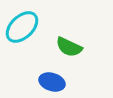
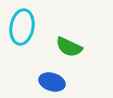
cyan ellipse: rotated 36 degrees counterclockwise
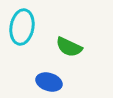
blue ellipse: moved 3 px left
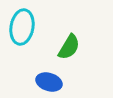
green semicircle: rotated 84 degrees counterclockwise
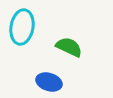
green semicircle: rotated 96 degrees counterclockwise
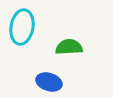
green semicircle: rotated 28 degrees counterclockwise
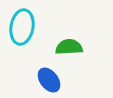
blue ellipse: moved 2 px up; rotated 35 degrees clockwise
